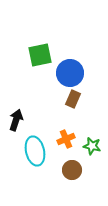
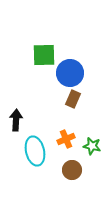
green square: moved 4 px right; rotated 10 degrees clockwise
black arrow: rotated 15 degrees counterclockwise
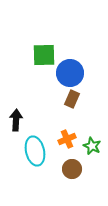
brown rectangle: moved 1 px left
orange cross: moved 1 px right
green star: rotated 12 degrees clockwise
brown circle: moved 1 px up
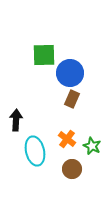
orange cross: rotated 30 degrees counterclockwise
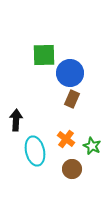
orange cross: moved 1 px left
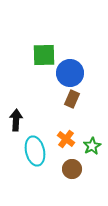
green star: rotated 18 degrees clockwise
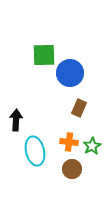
brown rectangle: moved 7 px right, 9 px down
orange cross: moved 3 px right, 3 px down; rotated 30 degrees counterclockwise
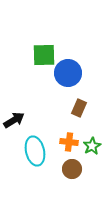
blue circle: moved 2 px left
black arrow: moved 2 px left; rotated 55 degrees clockwise
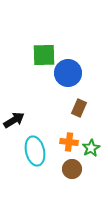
green star: moved 1 px left, 2 px down
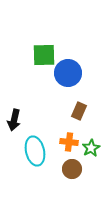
brown rectangle: moved 3 px down
black arrow: rotated 135 degrees clockwise
